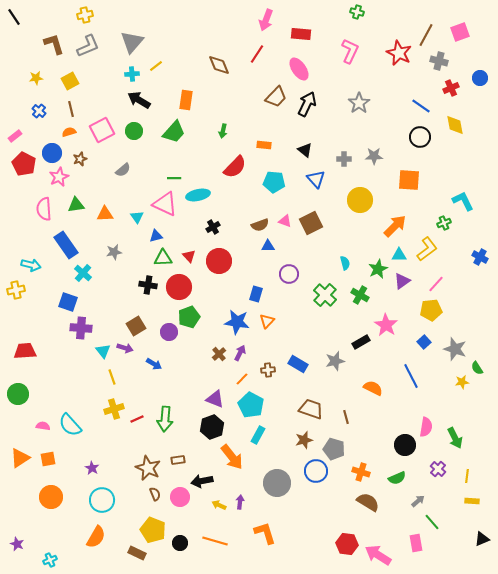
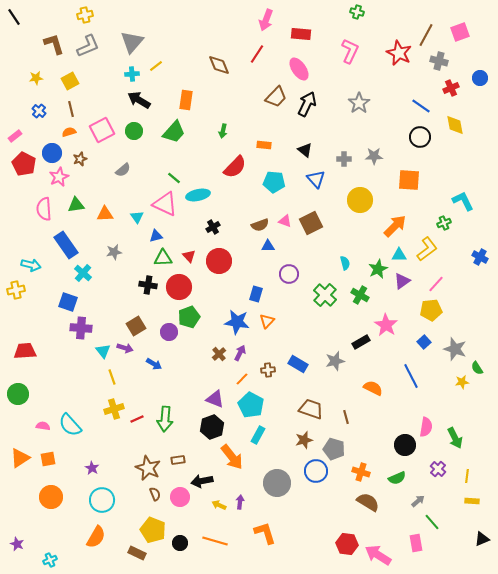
green line at (174, 178): rotated 40 degrees clockwise
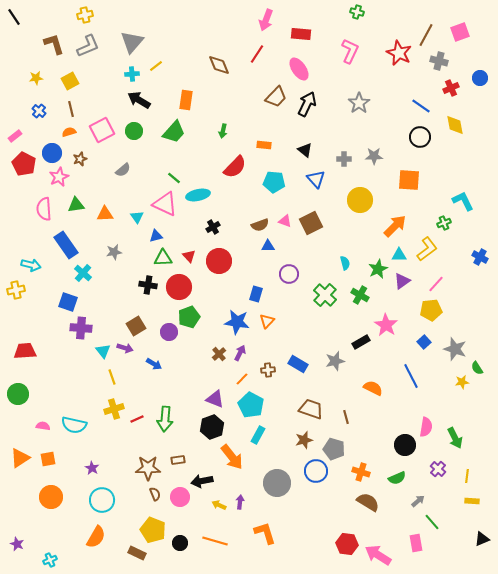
cyan semicircle at (70, 425): moved 4 px right; rotated 35 degrees counterclockwise
brown star at (148, 468): rotated 25 degrees counterclockwise
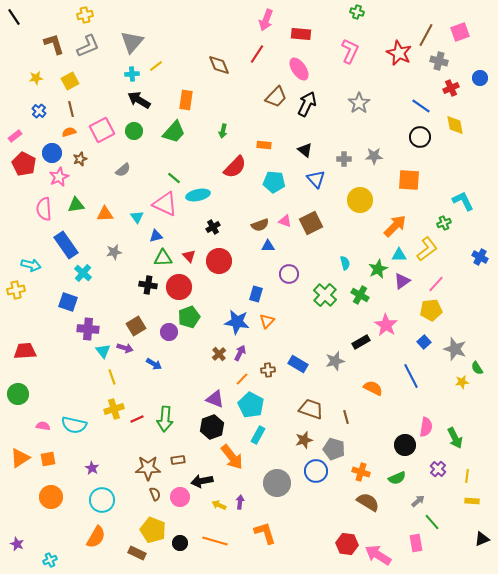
purple cross at (81, 328): moved 7 px right, 1 px down
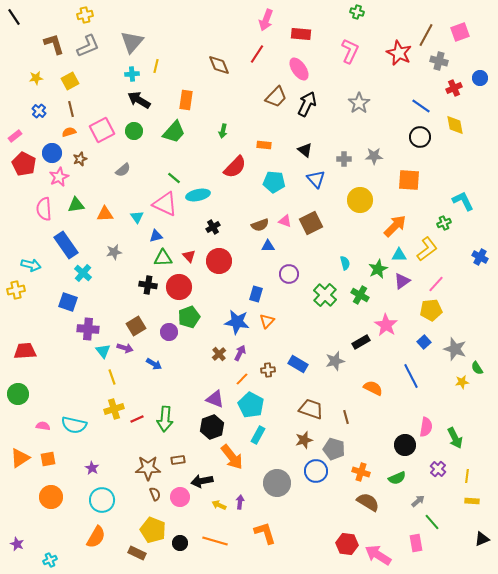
yellow line at (156, 66): rotated 40 degrees counterclockwise
red cross at (451, 88): moved 3 px right
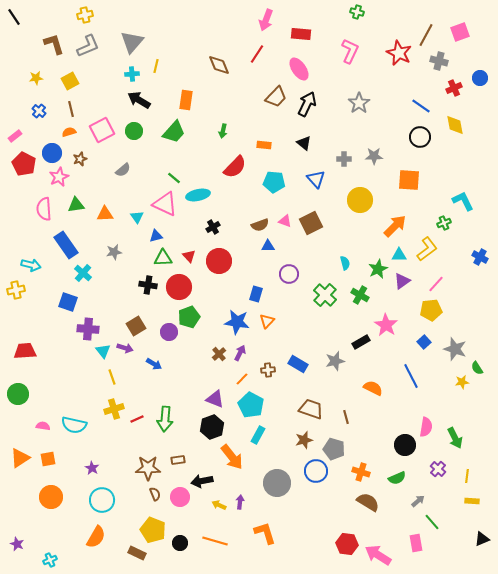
black triangle at (305, 150): moved 1 px left, 7 px up
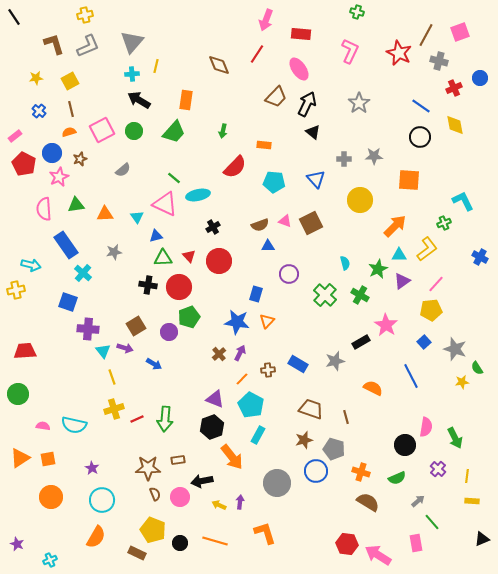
black triangle at (304, 143): moved 9 px right, 11 px up
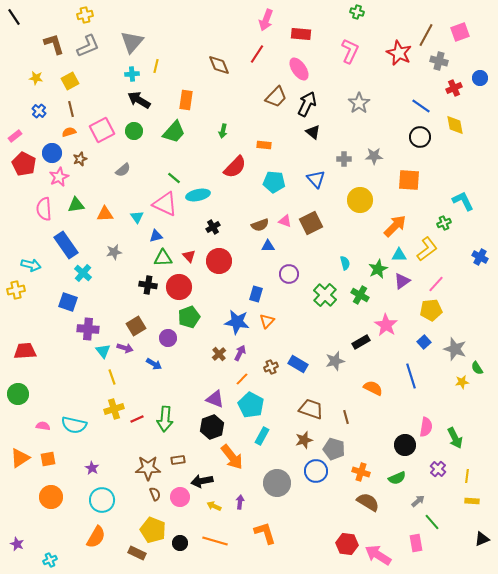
yellow star at (36, 78): rotated 16 degrees clockwise
purple circle at (169, 332): moved 1 px left, 6 px down
brown cross at (268, 370): moved 3 px right, 3 px up; rotated 16 degrees counterclockwise
blue line at (411, 376): rotated 10 degrees clockwise
cyan rectangle at (258, 435): moved 4 px right, 1 px down
yellow arrow at (219, 505): moved 5 px left, 1 px down
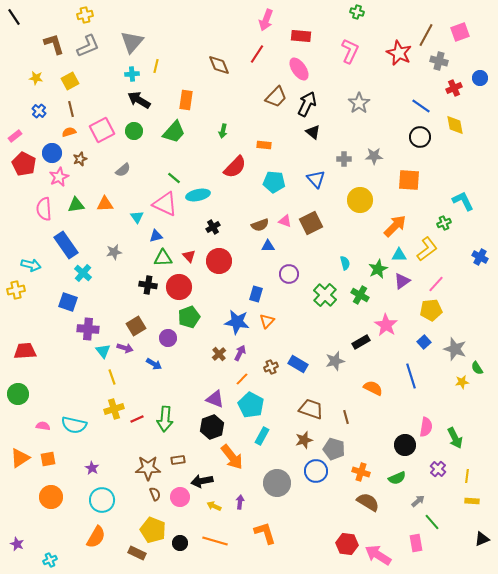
red rectangle at (301, 34): moved 2 px down
orange triangle at (105, 214): moved 10 px up
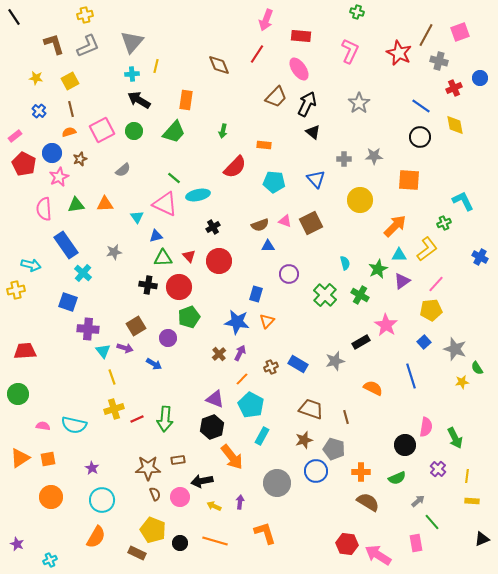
orange cross at (361, 472): rotated 18 degrees counterclockwise
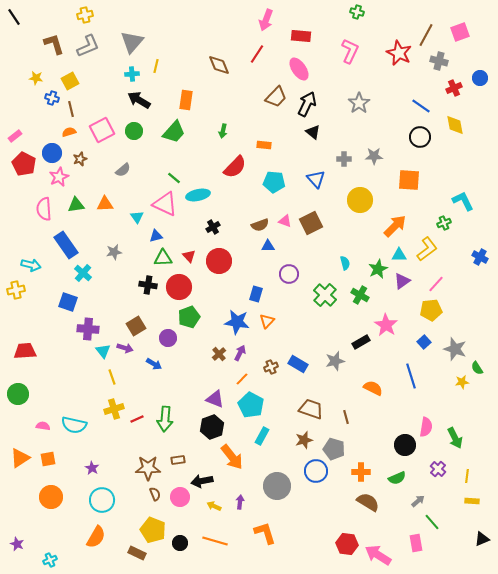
blue cross at (39, 111): moved 13 px right, 13 px up; rotated 24 degrees counterclockwise
gray circle at (277, 483): moved 3 px down
